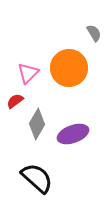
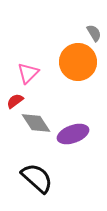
orange circle: moved 9 px right, 6 px up
gray diamond: moved 1 px left, 1 px up; rotated 64 degrees counterclockwise
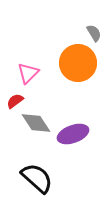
orange circle: moved 1 px down
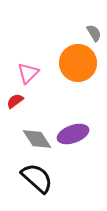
gray diamond: moved 1 px right, 16 px down
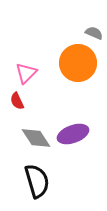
gray semicircle: rotated 36 degrees counterclockwise
pink triangle: moved 2 px left
red semicircle: moved 2 px right; rotated 78 degrees counterclockwise
gray diamond: moved 1 px left, 1 px up
black semicircle: moved 3 px down; rotated 32 degrees clockwise
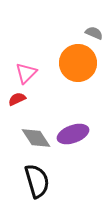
red semicircle: moved 2 px up; rotated 90 degrees clockwise
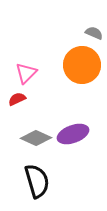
orange circle: moved 4 px right, 2 px down
gray diamond: rotated 32 degrees counterclockwise
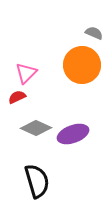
red semicircle: moved 2 px up
gray diamond: moved 10 px up
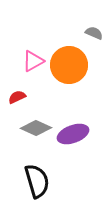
orange circle: moved 13 px left
pink triangle: moved 7 px right, 12 px up; rotated 15 degrees clockwise
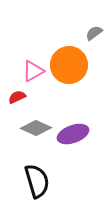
gray semicircle: rotated 60 degrees counterclockwise
pink triangle: moved 10 px down
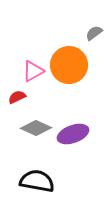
black semicircle: rotated 64 degrees counterclockwise
